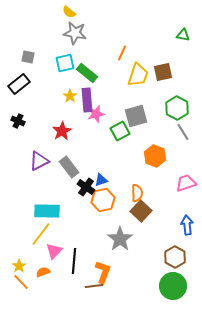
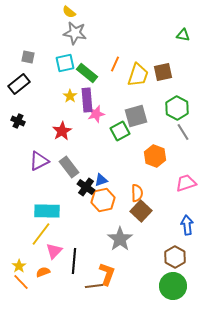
orange line at (122, 53): moved 7 px left, 11 px down
orange L-shape at (103, 272): moved 4 px right, 2 px down
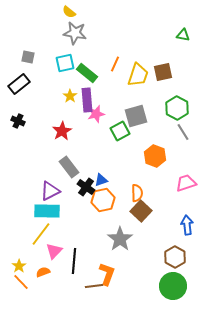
purple triangle at (39, 161): moved 11 px right, 30 px down
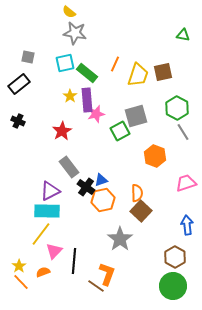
brown line at (94, 286): moved 2 px right; rotated 42 degrees clockwise
